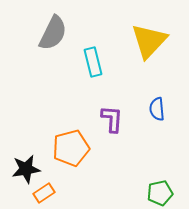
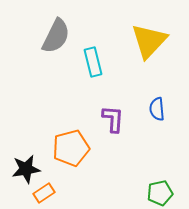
gray semicircle: moved 3 px right, 3 px down
purple L-shape: moved 1 px right
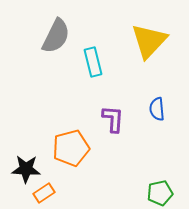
black star: rotated 12 degrees clockwise
